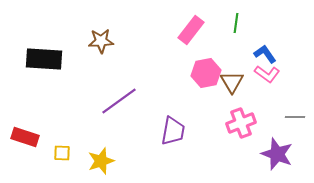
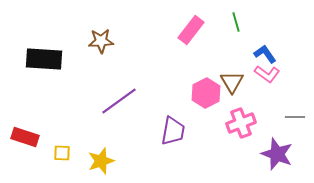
green line: moved 1 px up; rotated 24 degrees counterclockwise
pink hexagon: moved 20 px down; rotated 16 degrees counterclockwise
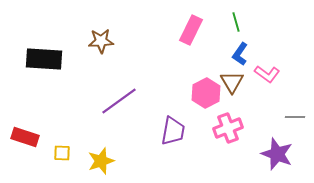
pink rectangle: rotated 12 degrees counterclockwise
blue L-shape: moved 25 px left; rotated 110 degrees counterclockwise
pink cross: moved 13 px left, 5 px down
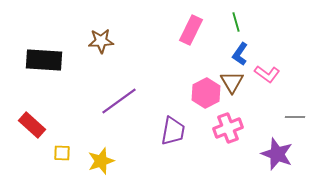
black rectangle: moved 1 px down
red rectangle: moved 7 px right, 12 px up; rotated 24 degrees clockwise
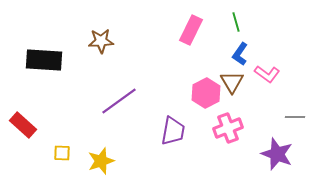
red rectangle: moved 9 px left
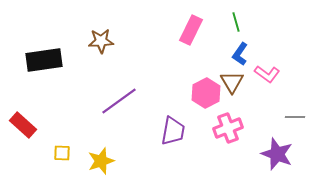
black rectangle: rotated 12 degrees counterclockwise
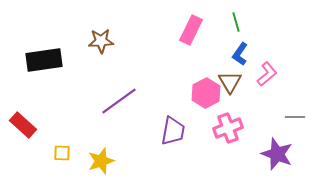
pink L-shape: rotated 75 degrees counterclockwise
brown triangle: moved 2 px left
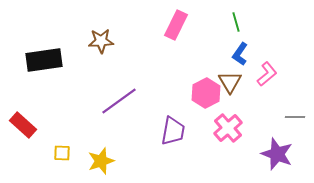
pink rectangle: moved 15 px left, 5 px up
pink cross: rotated 20 degrees counterclockwise
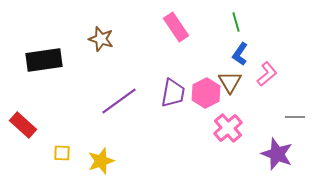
pink rectangle: moved 2 px down; rotated 60 degrees counterclockwise
brown star: moved 2 px up; rotated 20 degrees clockwise
purple trapezoid: moved 38 px up
